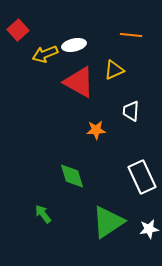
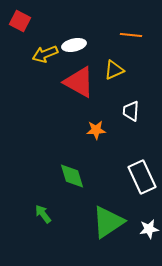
red square: moved 2 px right, 9 px up; rotated 20 degrees counterclockwise
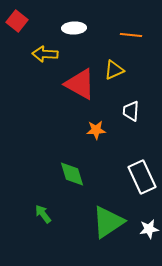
red square: moved 3 px left; rotated 10 degrees clockwise
white ellipse: moved 17 px up; rotated 10 degrees clockwise
yellow arrow: rotated 25 degrees clockwise
red triangle: moved 1 px right, 2 px down
green diamond: moved 2 px up
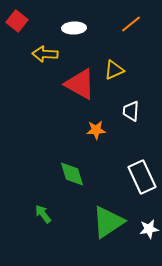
orange line: moved 11 px up; rotated 45 degrees counterclockwise
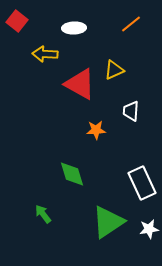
white rectangle: moved 6 px down
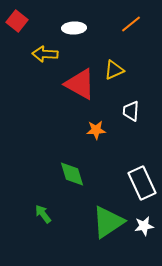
white star: moved 5 px left, 3 px up
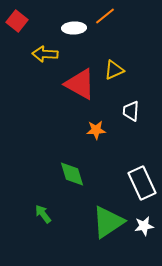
orange line: moved 26 px left, 8 px up
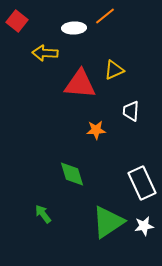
yellow arrow: moved 1 px up
red triangle: rotated 24 degrees counterclockwise
